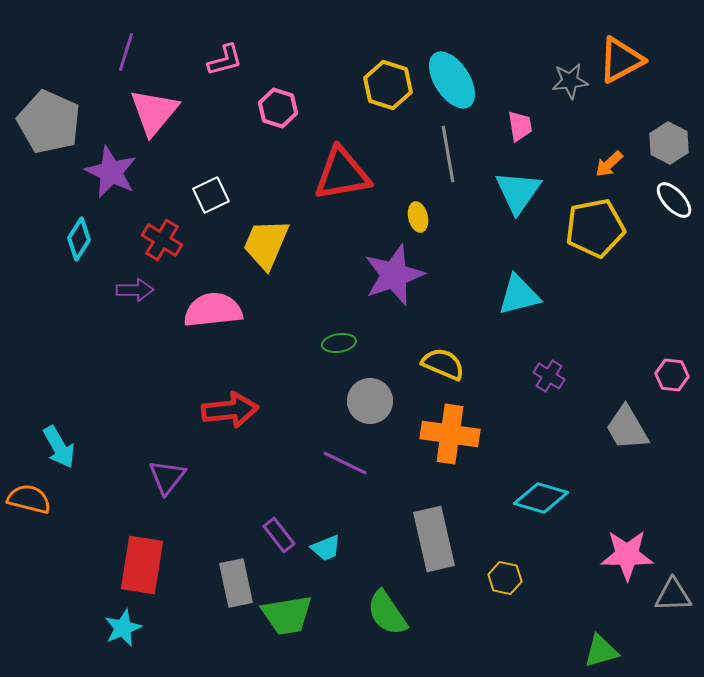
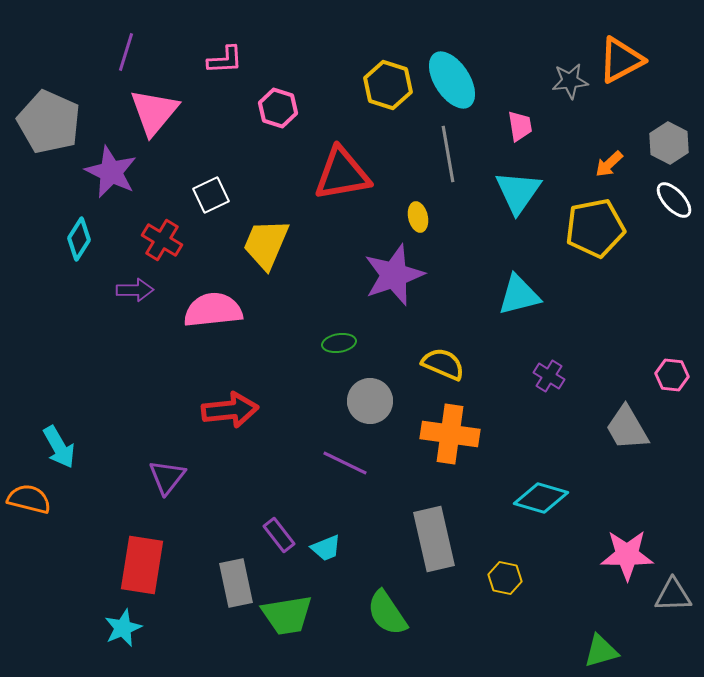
pink L-shape at (225, 60): rotated 12 degrees clockwise
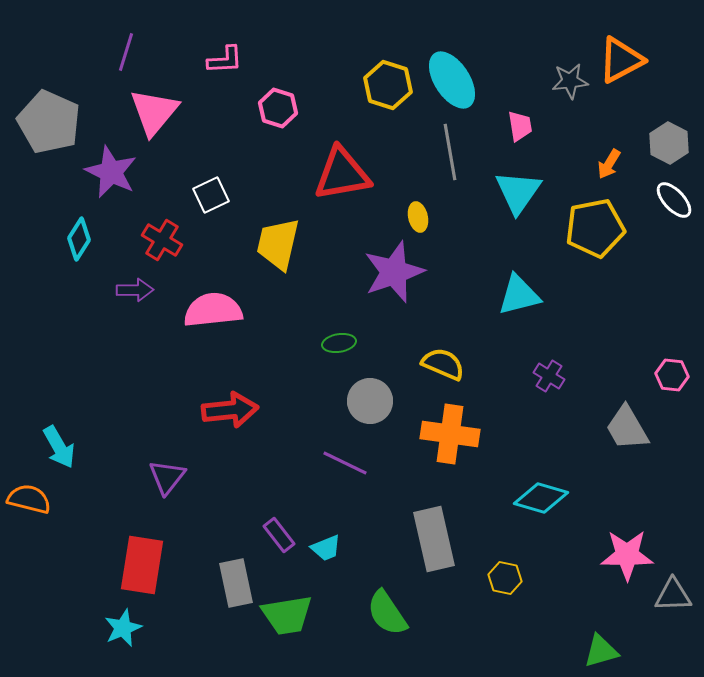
gray line at (448, 154): moved 2 px right, 2 px up
orange arrow at (609, 164): rotated 16 degrees counterclockwise
yellow trapezoid at (266, 244): moved 12 px right; rotated 10 degrees counterclockwise
purple star at (394, 275): moved 3 px up
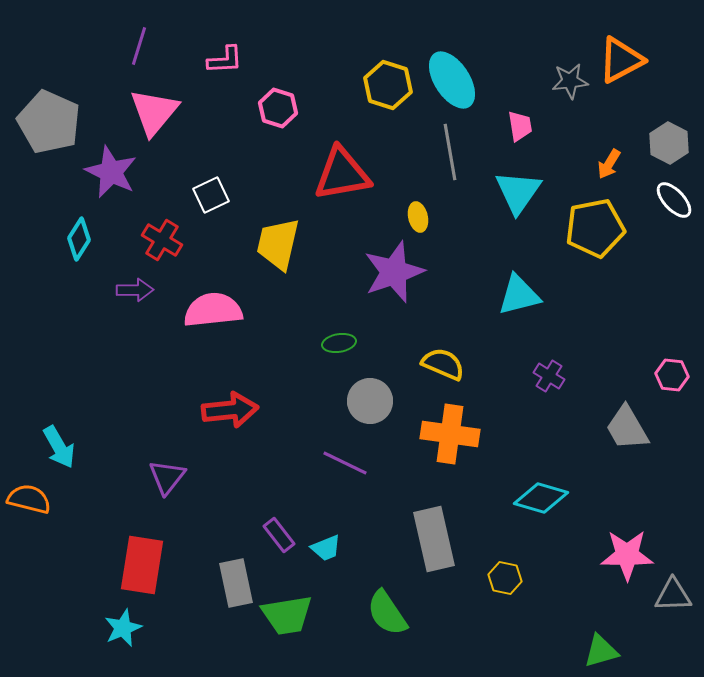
purple line at (126, 52): moved 13 px right, 6 px up
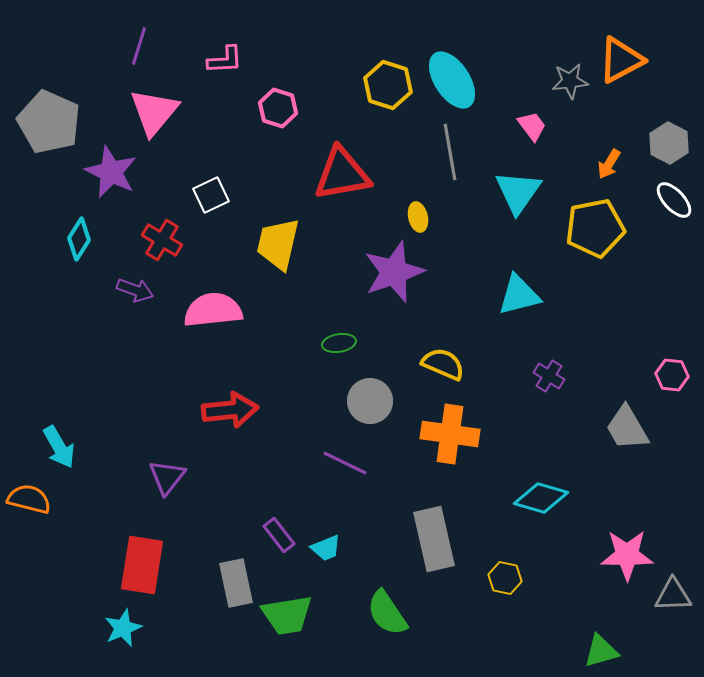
pink trapezoid at (520, 126): moved 12 px right; rotated 28 degrees counterclockwise
purple arrow at (135, 290): rotated 21 degrees clockwise
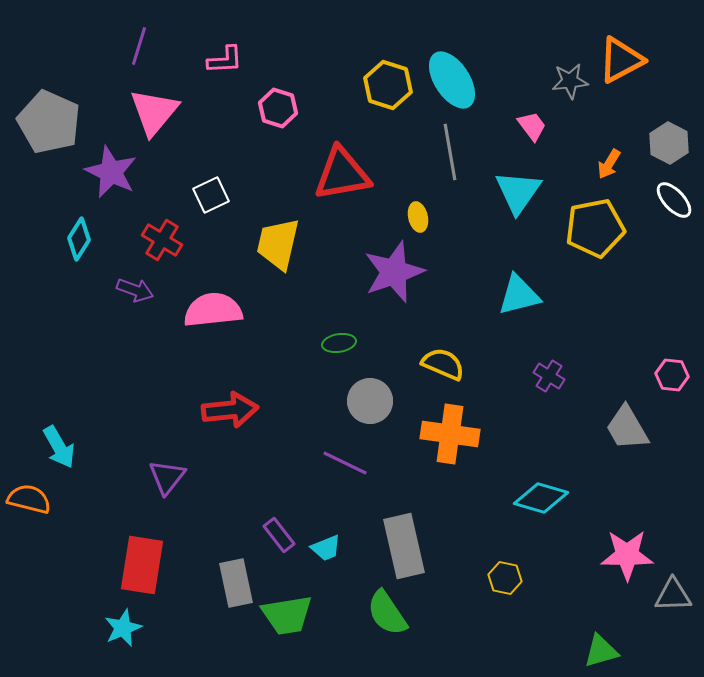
gray rectangle at (434, 539): moved 30 px left, 7 px down
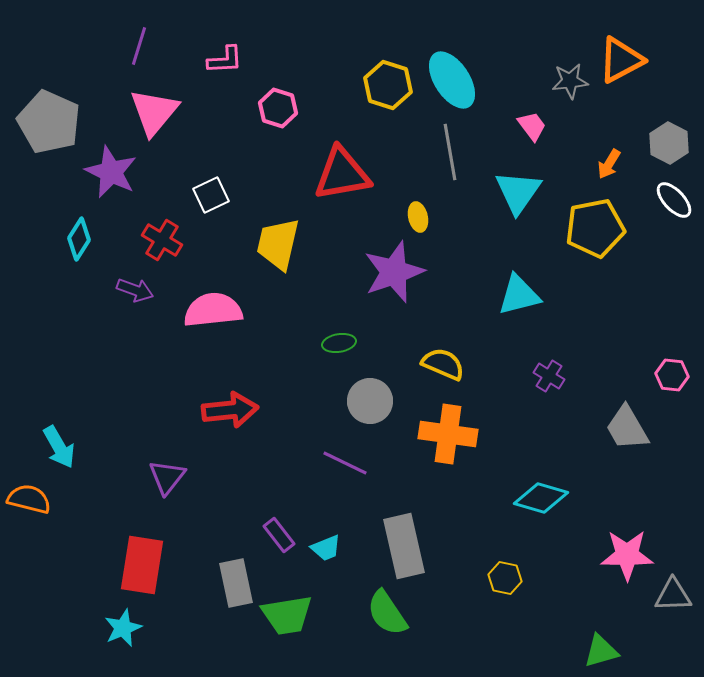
orange cross at (450, 434): moved 2 px left
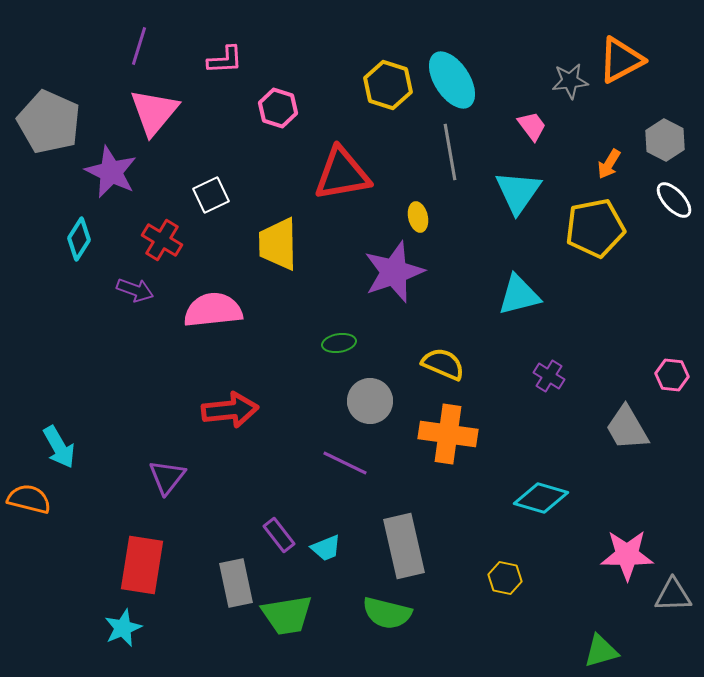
gray hexagon at (669, 143): moved 4 px left, 3 px up
yellow trapezoid at (278, 244): rotated 14 degrees counterclockwise
green semicircle at (387, 613): rotated 42 degrees counterclockwise
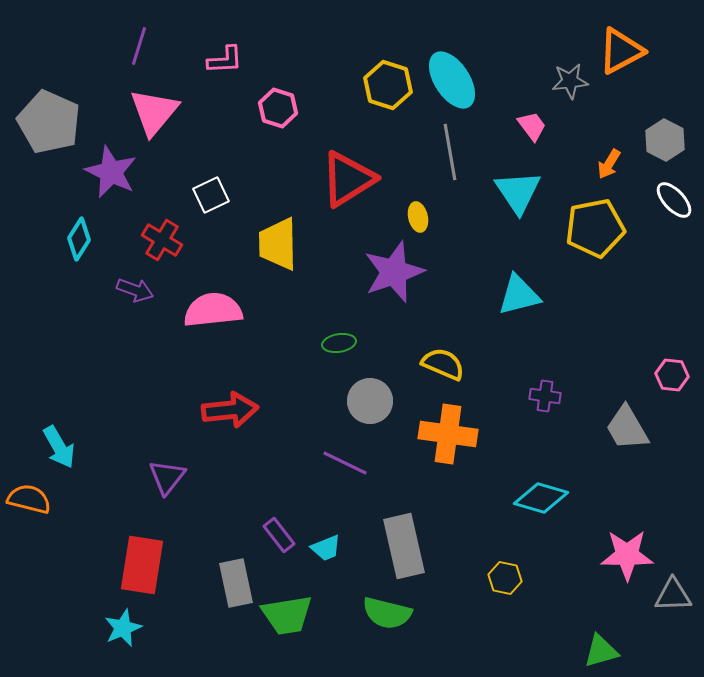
orange triangle at (621, 60): moved 9 px up
red triangle at (342, 174): moved 6 px right, 5 px down; rotated 22 degrees counterclockwise
cyan triangle at (518, 192): rotated 9 degrees counterclockwise
purple cross at (549, 376): moved 4 px left, 20 px down; rotated 24 degrees counterclockwise
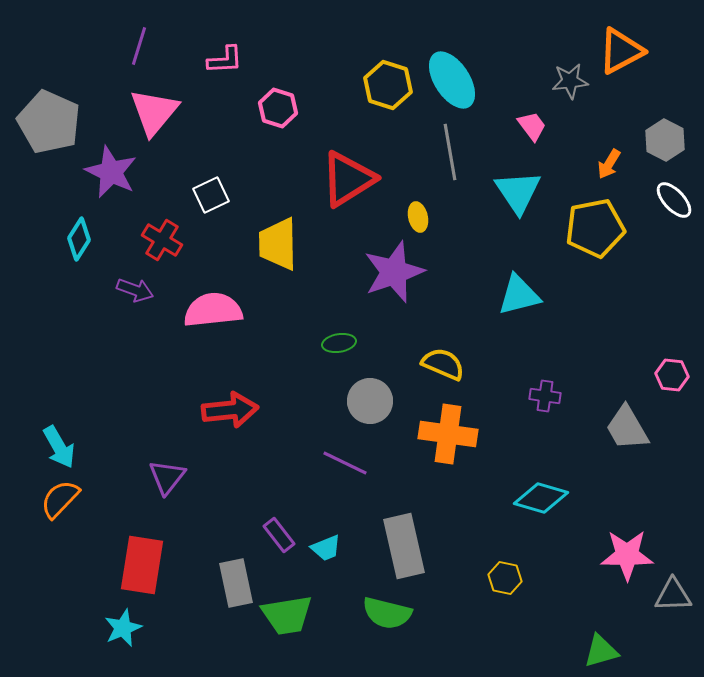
orange semicircle at (29, 499): moved 31 px right; rotated 60 degrees counterclockwise
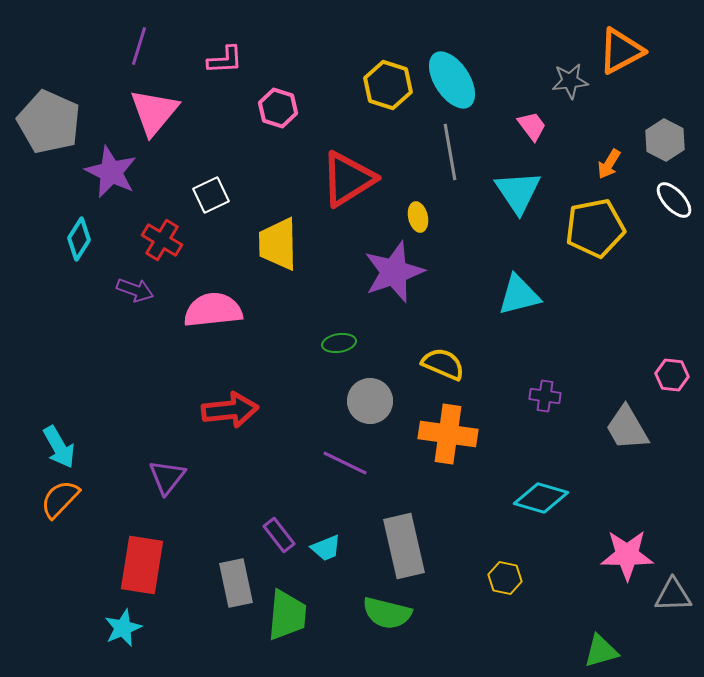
green trapezoid at (287, 615): rotated 76 degrees counterclockwise
